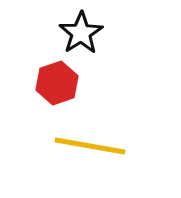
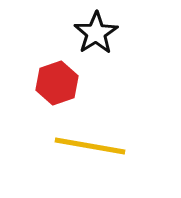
black star: moved 15 px right
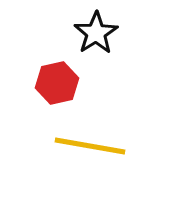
red hexagon: rotated 6 degrees clockwise
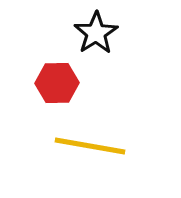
red hexagon: rotated 12 degrees clockwise
